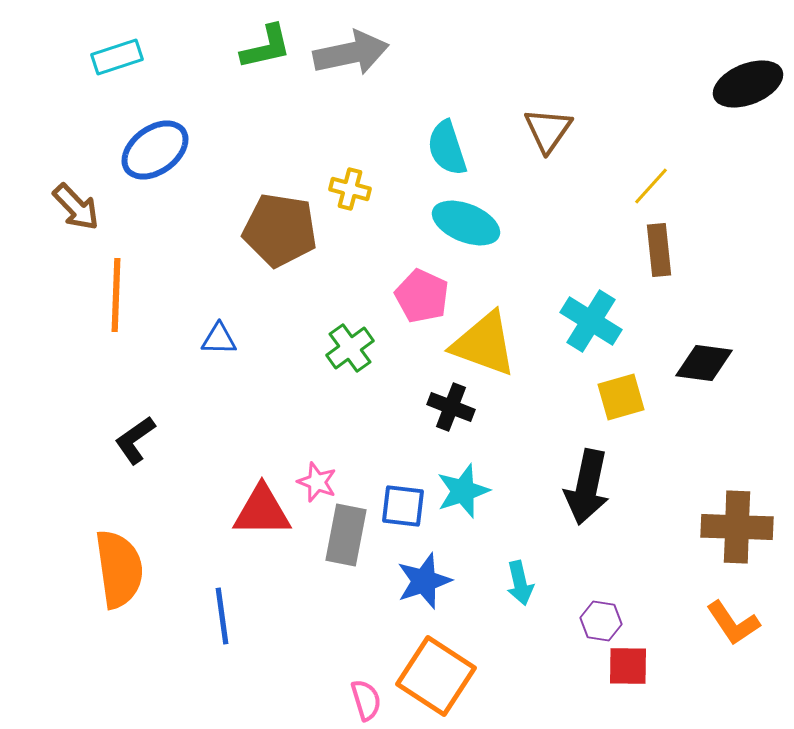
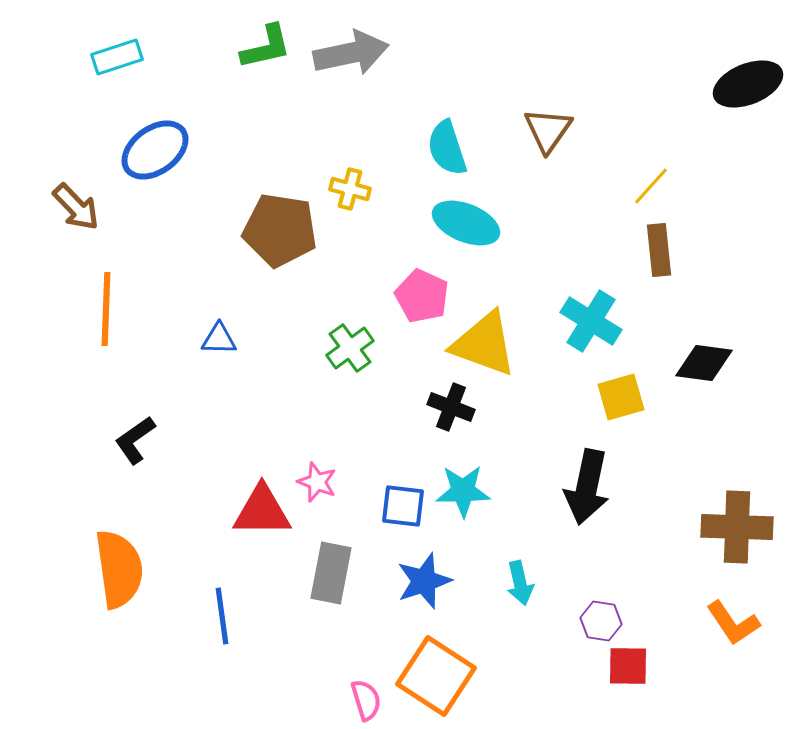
orange line: moved 10 px left, 14 px down
cyan star: rotated 18 degrees clockwise
gray rectangle: moved 15 px left, 38 px down
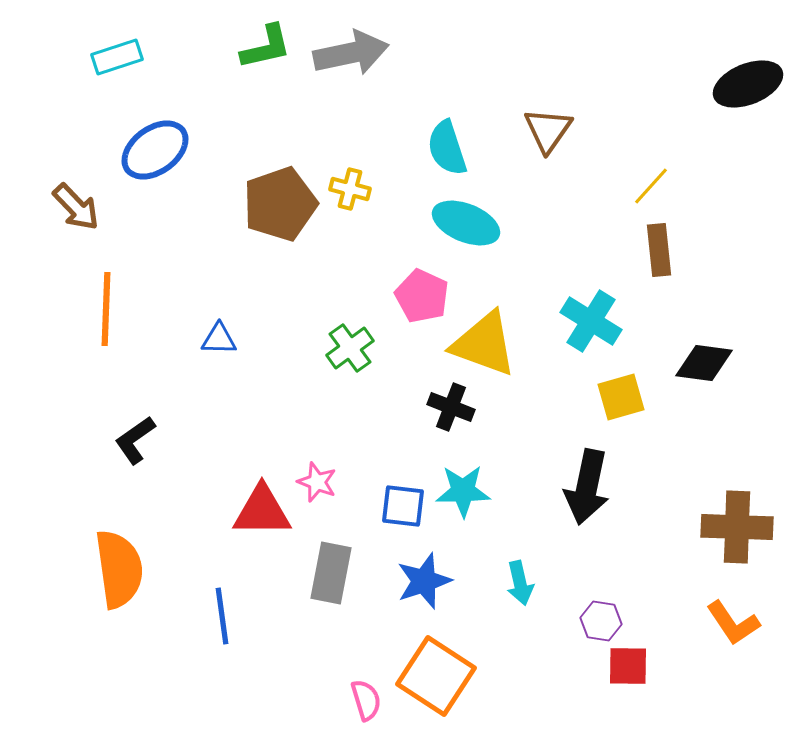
brown pentagon: moved 26 px up; rotated 28 degrees counterclockwise
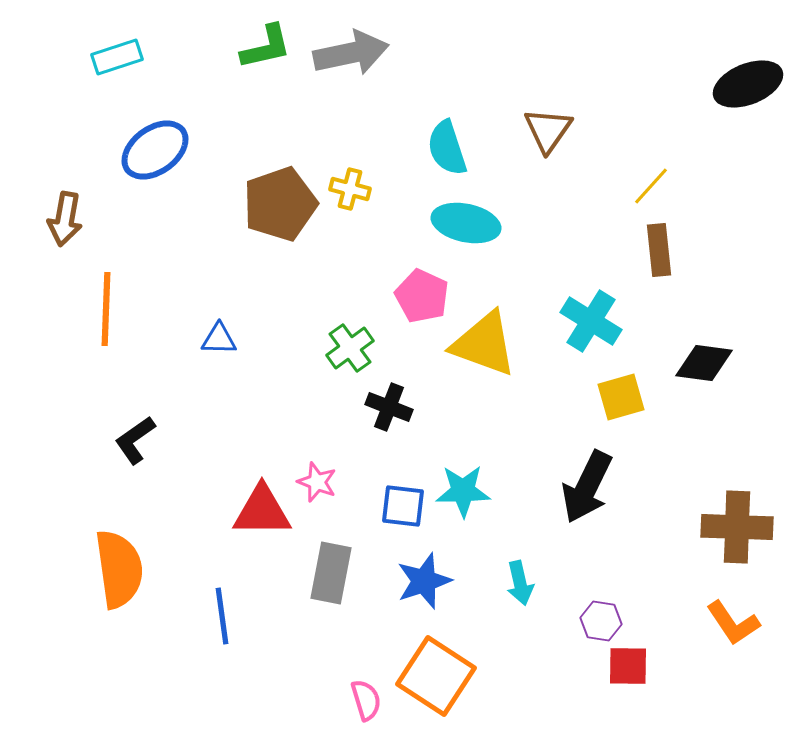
brown arrow: moved 11 px left, 12 px down; rotated 54 degrees clockwise
cyan ellipse: rotated 10 degrees counterclockwise
black cross: moved 62 px left
black arrow: rotated 14 degrees clockwise
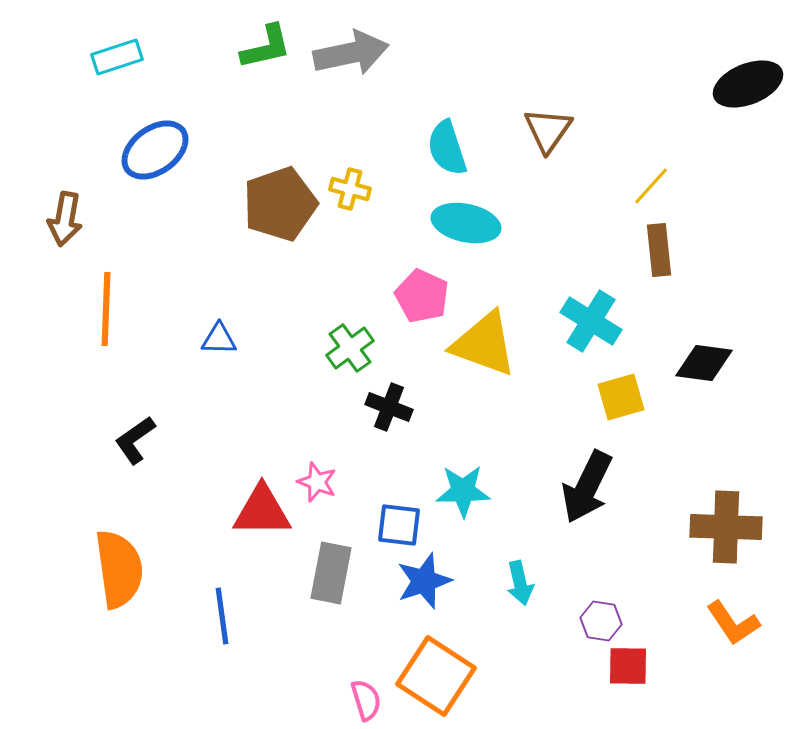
blue square: moved 4 px left, 19 px down
brown cross: moved 11 px left
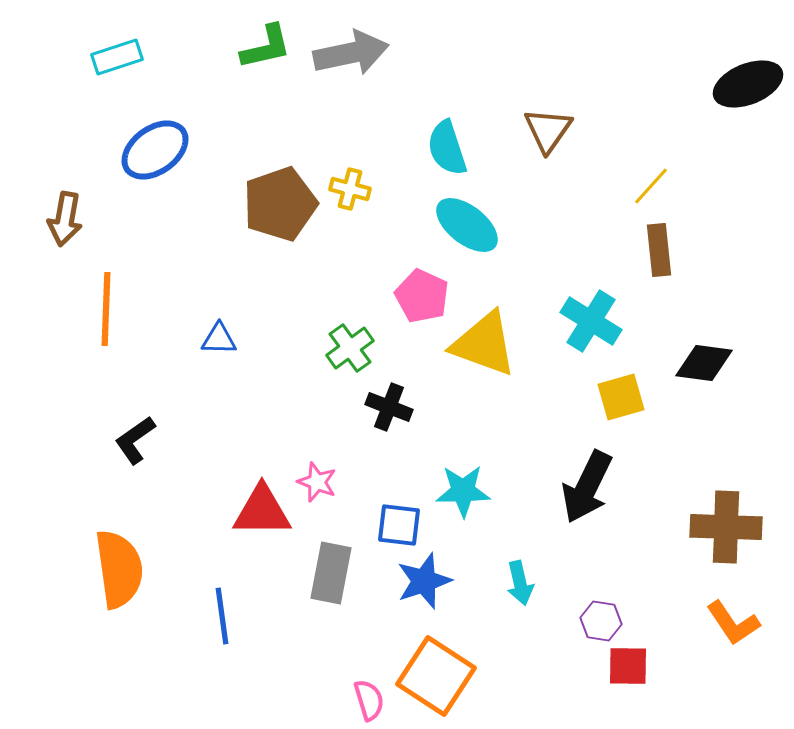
cyan ellipse: moved 1 px right, 2 px down; rotated 26 degrees clockwise
pink semicircle: moved 3 px right
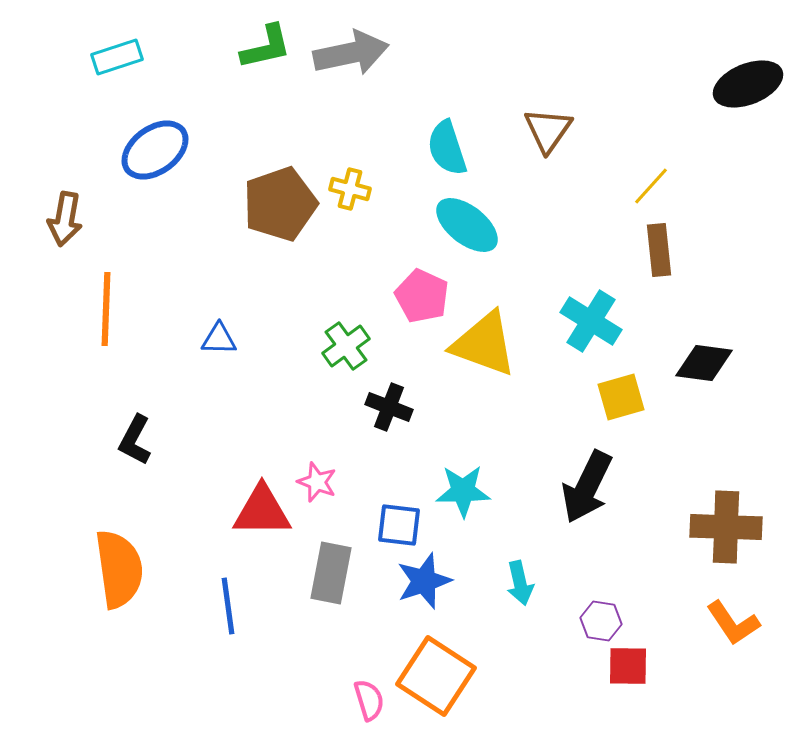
green cross: moved 4 px left, 2 px up
black L-shape: rotated 27 degrees counterclockwise
blue line: moved 6 px right, 10 px up
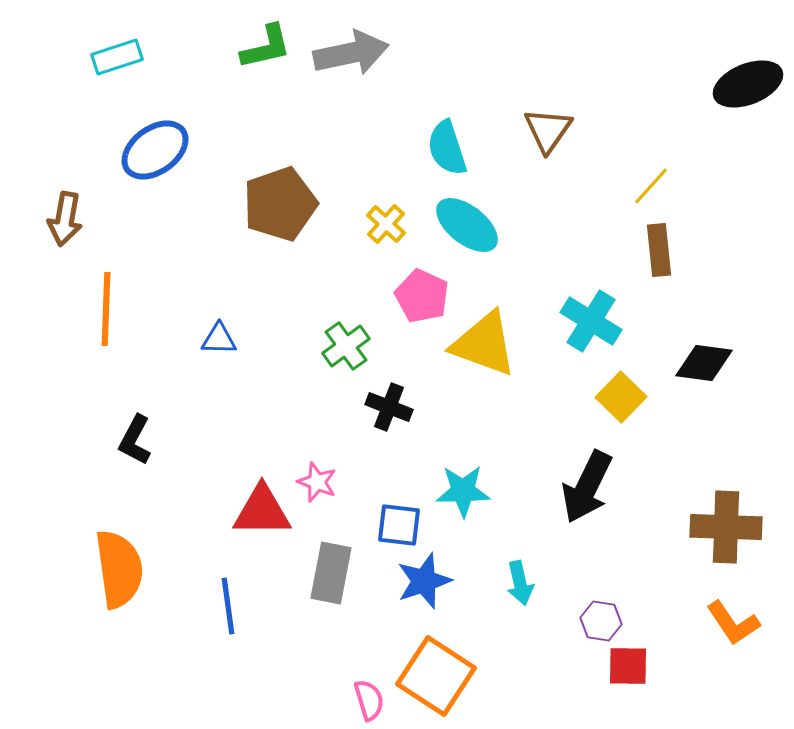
yellow cross: moved 36 px right, 35 px down; rotated 27 degrees clockwise
yellow square: rotated 30 degrees counterclockwise
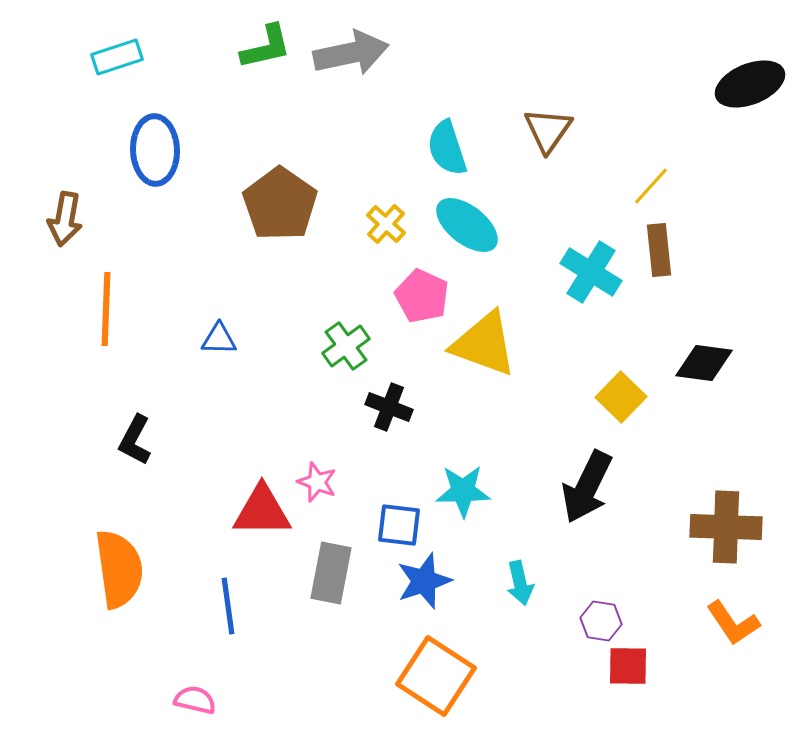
black ellipse: moved 2 px right
blue ellipse: rotated 56 degrees counterclockwise
brown pentagon: rotated 18 degrees counterclockwise
cyan cross: moved 49 px up
pink semicircle: moved 174 px left; rotated 60 degrees counterclockwise
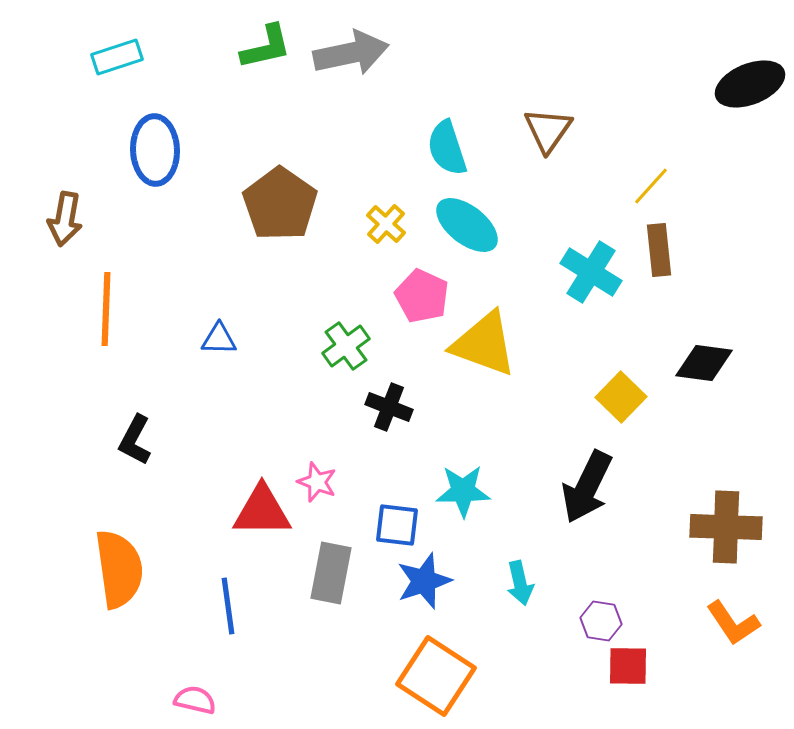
blue square: moved 2 px left
